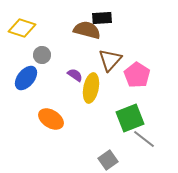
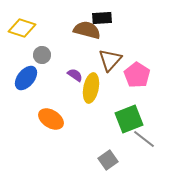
green square: moved 1 px left, 1 px down
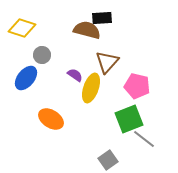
brown triangle: moved 3 px left, 2 px down
pink pentagon: moved 11 px down; rotated 20 degrees counterclockwise
yellow ellipse: rotated 8 degrees clockwise
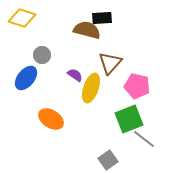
yellow diamond: moved 10 px up
brown triangle: moved 3 px right, 1 px down
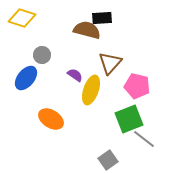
yellow ellipse: moved 2 px down
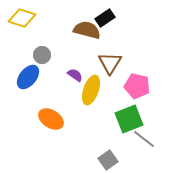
black rectangle: moved 3 px right; rotated 30 degrees counterclockwise
brown triangle: rotated 10 degrees counterclockwise
blue ellipse: moved 2 px right, 1 px up
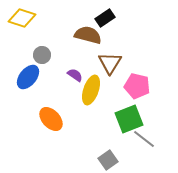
brown semicircle: moved 1 px right, 5 px down
orange ellipse: rotated 15 degrees clockwise
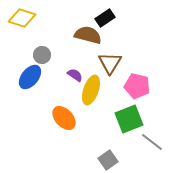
blue ellipse: moved 2 px right
orange ellipse: moved 13 px right, 1 px up
gray line: moved 8 px right, 3 px down
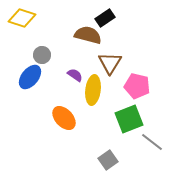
yellow ellipse: moved 2 px right; rotated 12 degrees counterclockwise
